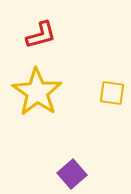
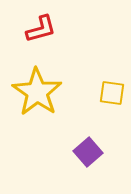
red L-shape: moved 6 px up
purple square: moved 16 px right, 22 px up
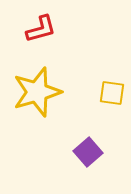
yellow star: rotated 21 degrees clockwise
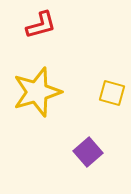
red L-shape: moved 4 px up
yellow square: rotated 8 degrees clockwise
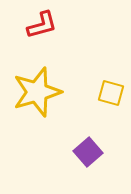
red L-shape: moved 1 px right
yellow square: moved 1 px left
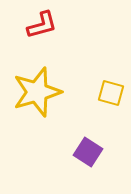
purple square: rotated 16 degrees counterclockwise
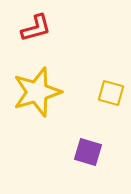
red L-shape: moved 6 px left, 3 px down
purple square: rotated 16 degrees counterclockwise
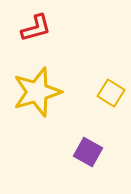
yellow square: rotated 16 degrees clockwise
purple square: rotated 12 degrees clockwise
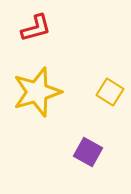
yellow square: moved 1 px left, 1 px up
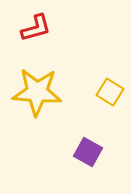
yellow star: rotated 21 degrees clockwise
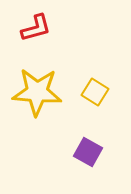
yellow square: moved 15 px left
